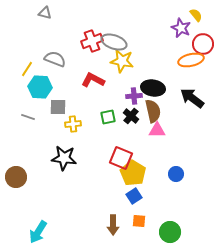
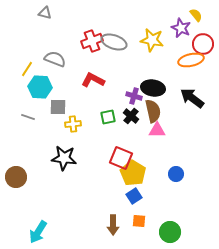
yellow star: moved 30 px right, 21 px up
purple cross: rotated 21 degrees clockwise
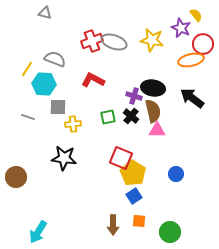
cyan hexagon: moved 4 px right, 3 px up
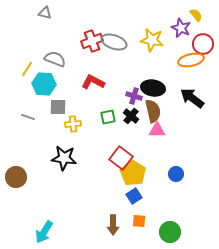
red L-shape: moved 2 px down
red square: rotated 15 degrees clockwise
cyan arrow: moved 6 px right
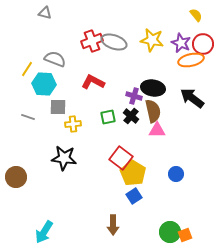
purple star: moved 15 px down
orange square: moved 46 px right, 14 px down; rotated 24 degrees counterclockwise
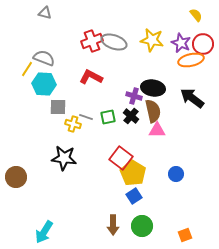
gray semicircle: moved 11 px left, 1 px up
red L-shape: moved 2 px left, 5 px up
gray line: moved 58 px right
yellow cross: rotated 21 degrees clockwise
green circle: moved 28 px left, 6 px up
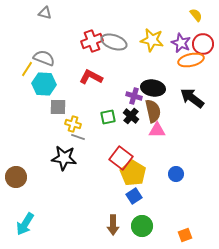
gray line: moved 8 px left, 20 px down
cyan arrow: moved 19 px left, 8 px up
